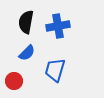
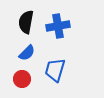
red circle: moved 8 px right, 2 px up
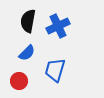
black semicircle: moved 2 px right, 1 px up
blue cross: rotated 15 degrees counterclockwise
red circle: moved 3 px left, 2 px down
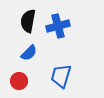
blue cross: rotated 10 degrees clockwise
blue semicircle: moved 2 px right
blue trapezoid: moved 6 px right, 6 px down
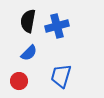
blue cross: moved 1 px left
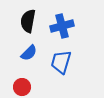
blue cross: moved 5 px right
blue trapezoid: moved 14 px up
red circle: moved 3 px right, 6 px down
